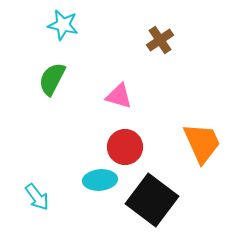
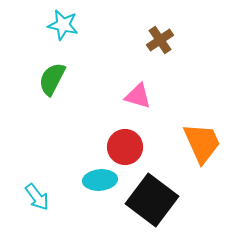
pink triangle: moved 19 px right
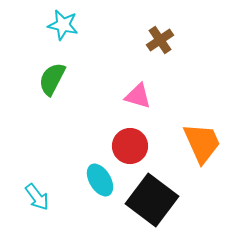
red circle: moved 5 px right, 1 px up
cyan ellipse: rotated 64 degrees clockwise
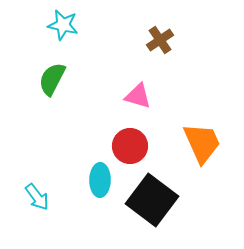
cyan ellipse: rotated 32 degrees clockwise
